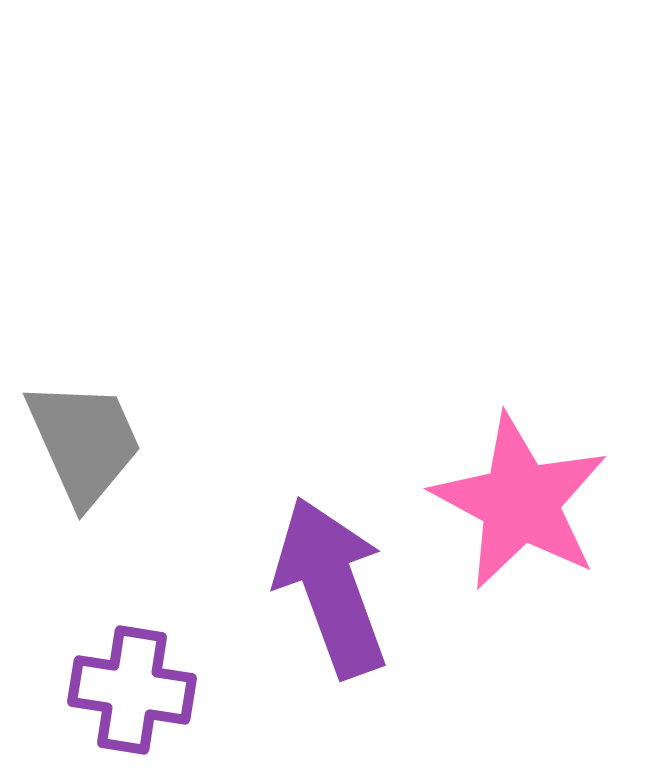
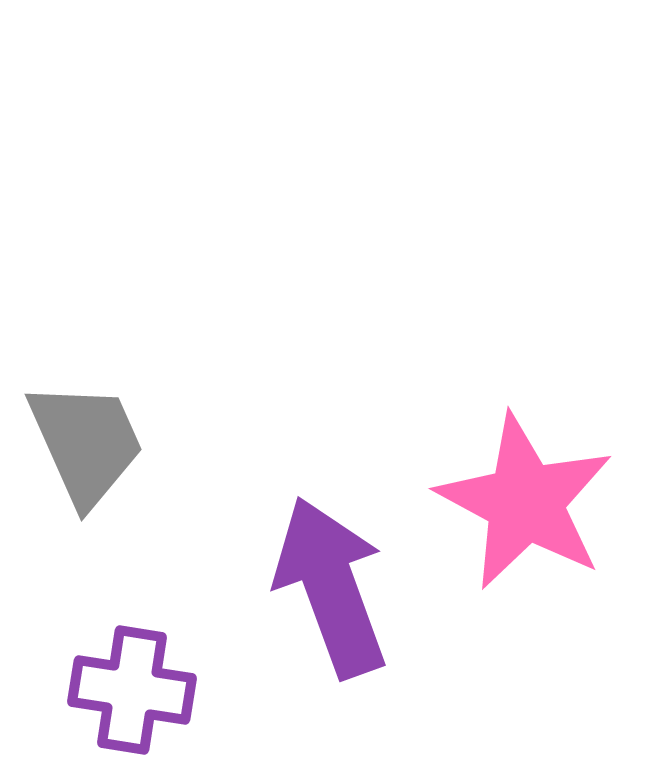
gray trapezoid: moved 2 px right, 1 px down
pink star: moved 5 px right
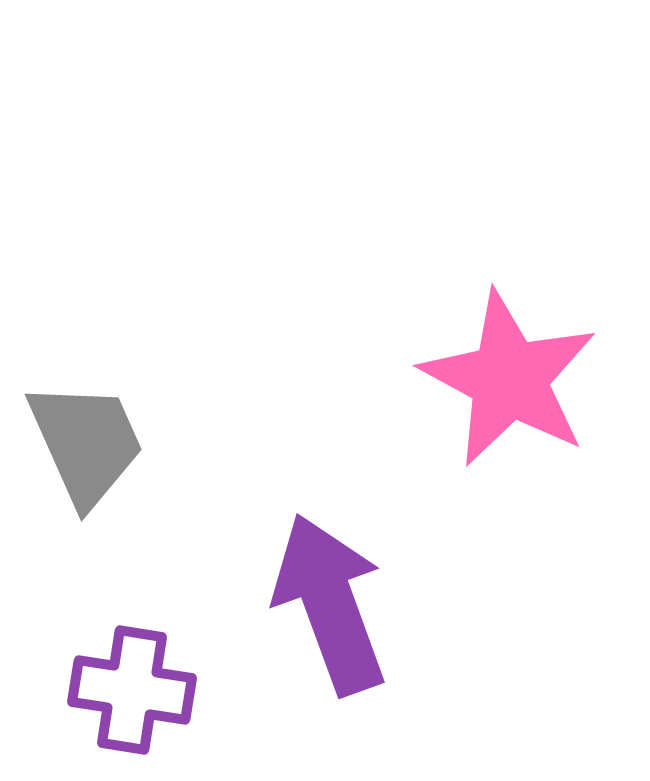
pink star: moved 16 px left, 123 px up
purple arrow: moved 1 px left, 17 px down
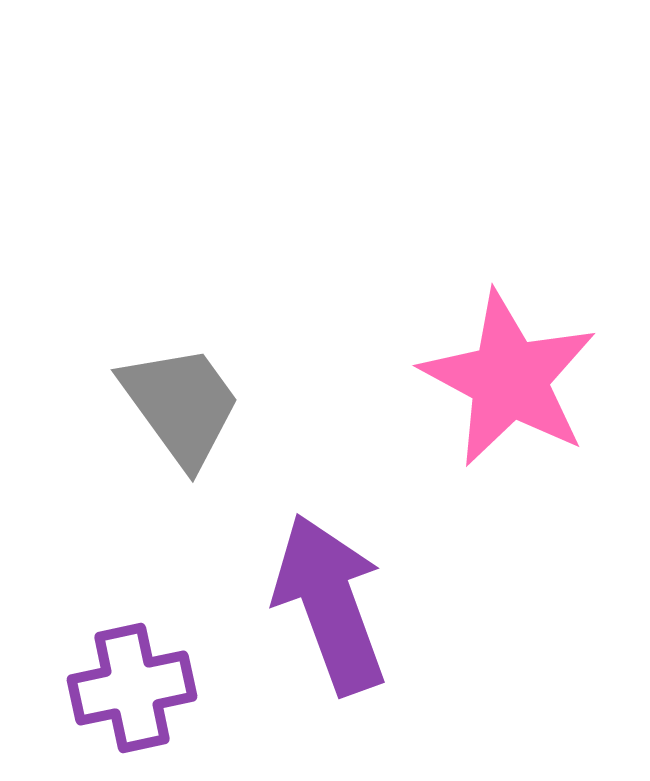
gray trapezoid: moved 95 px right, 38 px up; rotated 12 degrees counterclockwise
purple cross: moved 2 px up; rotated 21 degrees counterclockwise
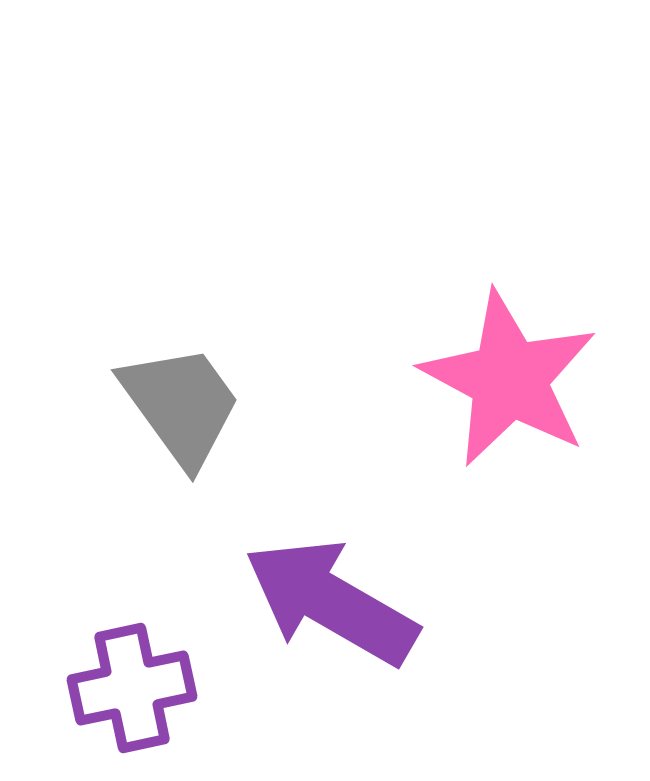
purple arrow: moved 1 px right, 2 px up; rotated 40 degrees counterclockwise
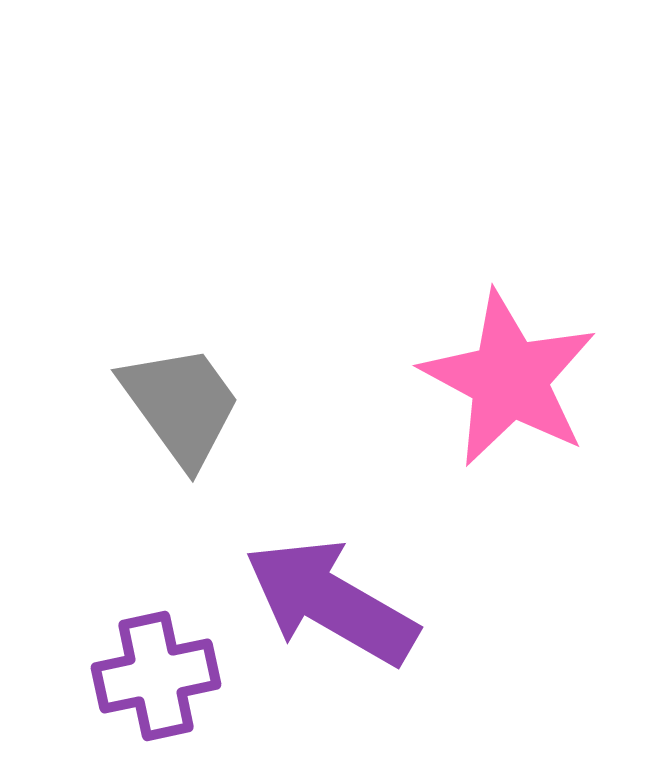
purple cross: moved 24 px right, 12 px up
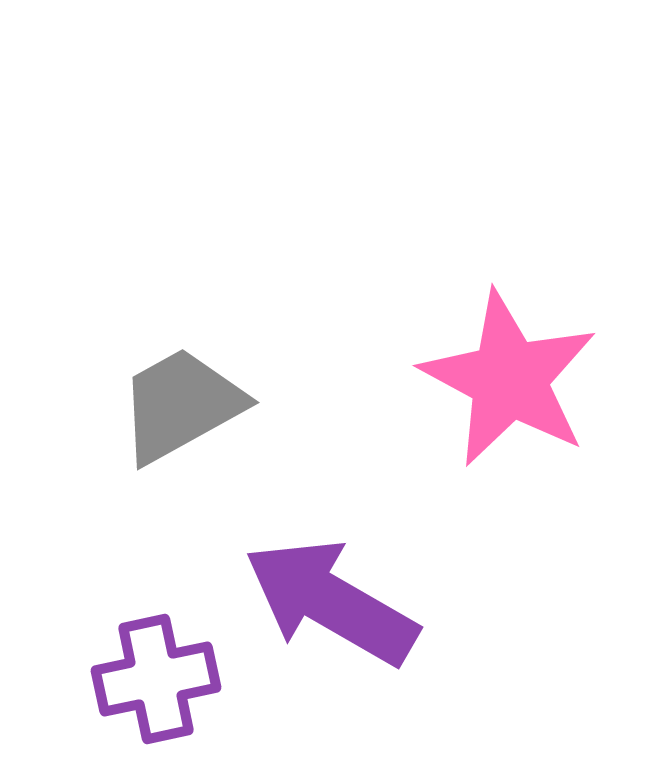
gray trapezoid: rotated 83 degrees counterclockwise
purple cross: moved 3 px down
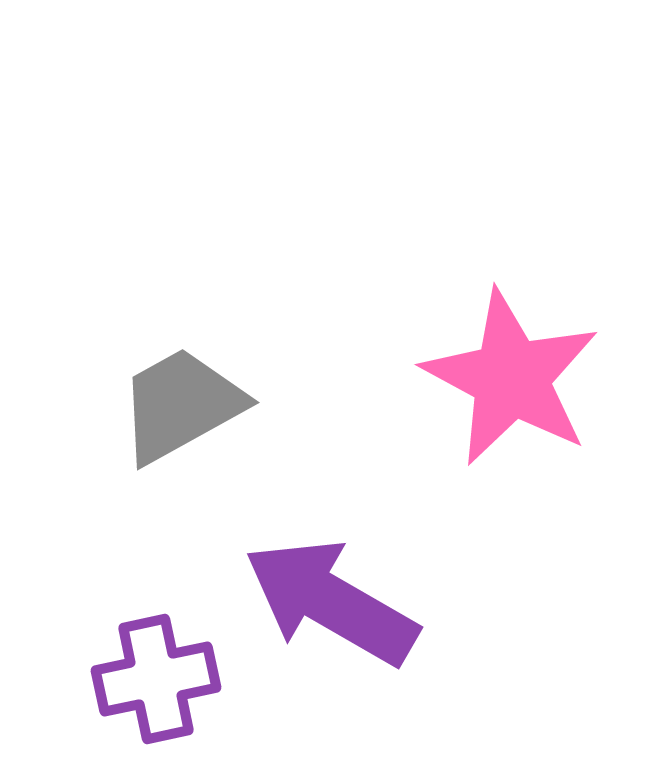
pink star: moved 2 px right, 1 px up
